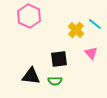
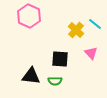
black square: moved 1 px right; rotated 12 degrees clockwise
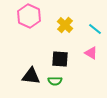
cyan line: moved 5 px down
yellow cross: moved 11 px left, 5 px up
pink triangle: rotated 16 degrees counterclockwise
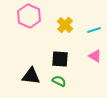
cyan line: moved 1 px left, 1 px down; rotated 56 degrees counterclockwise
pink triangle: moved 4 px right, 3 px down
green semicircle: moved 4 px right; rotated 152 degrees counterclockwise
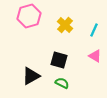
pink hexagon: rotated 20 degrees clockwise
cyan line: rotated 48 degrees counterclockwise
black square: moved 1 px left, 1 px down; rotated 12 degrees clockwise
black triangle: rotated 36 degrees counterclockwise
green semicircle: moved 3 px right, 2 px down
